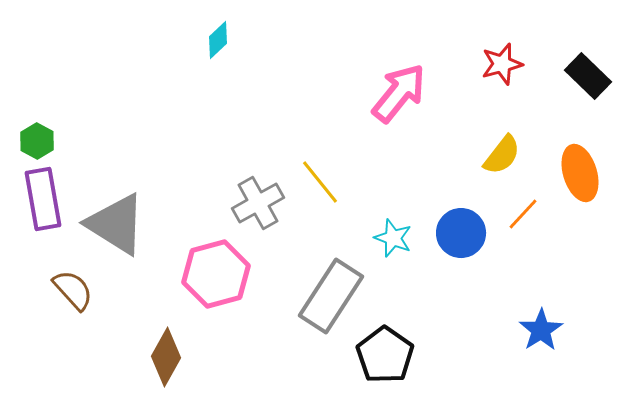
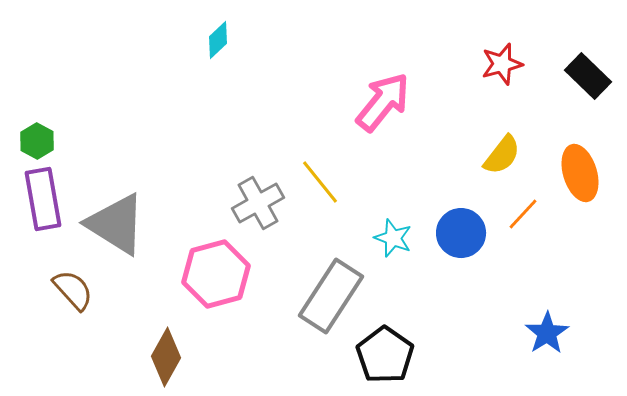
pink arrow: moved 16 px left, 9 px down
blue star: moved 6 px right, 3 px down
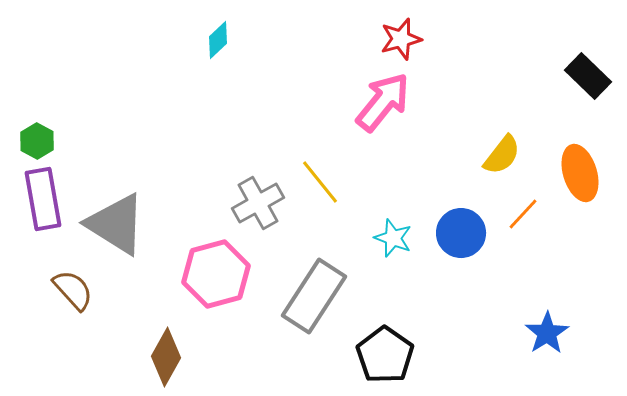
red star: moved 101 px left, 25 px up
gray rectangle: moved 17 px left
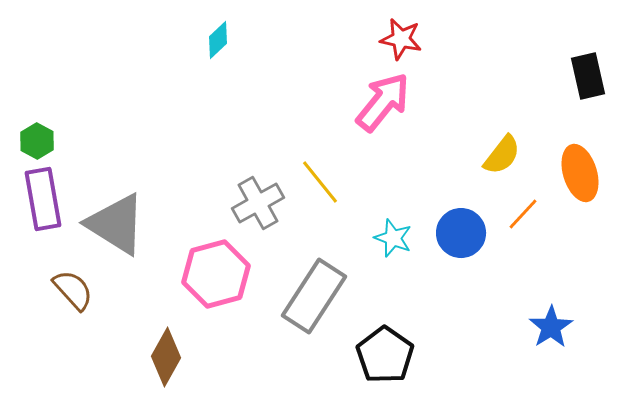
red star: rotated 27 degrees clockwise
black rectangle: rotated 33 degrees clockwise
blue star: moved 4 px right, 6 px up
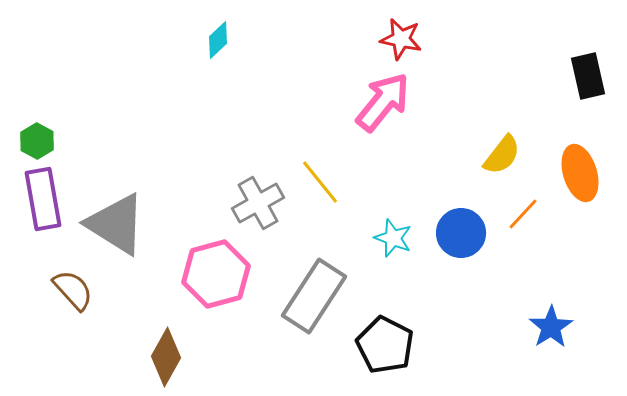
black pentagon: moved 10 px up; rotated 8 degrees counterclockwise
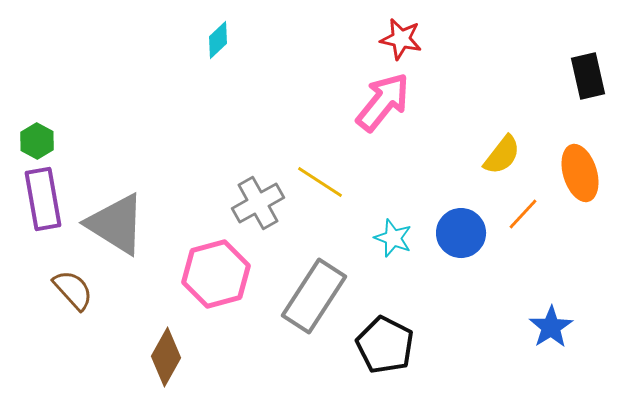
yellow line: rotated 18 degrees counterclockwise
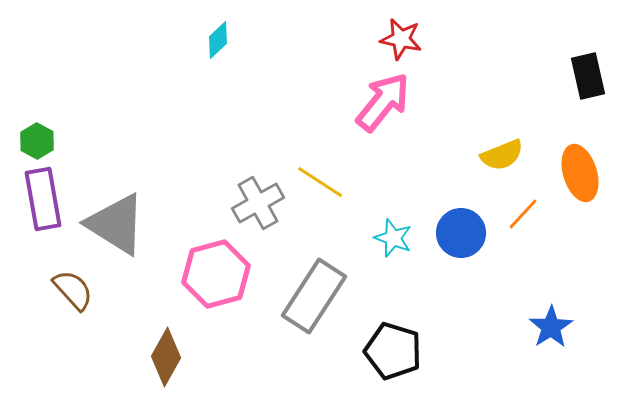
yellow semicircle: rotated 30 degrees clockwise
black pentagon: moved 8 px right, 6 px down; rotated 10 degrees counterclockwise
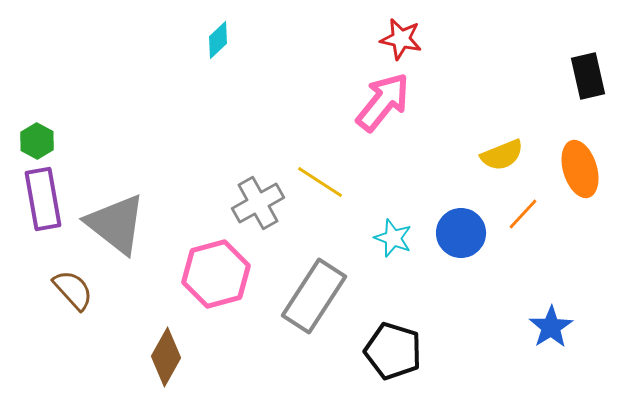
orange ellipse: moved 4 px up
gray triangle: rotated 6 degrees clockwise
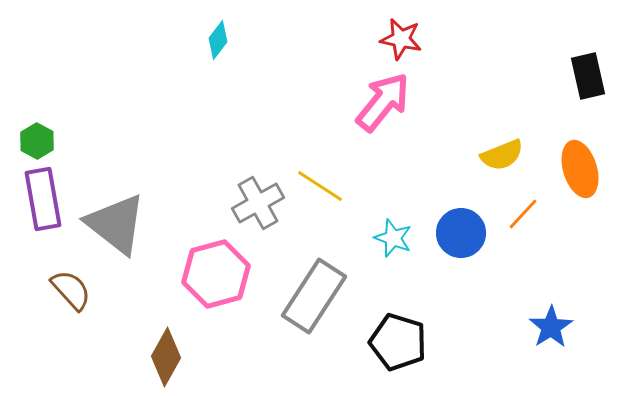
cyan diamond: rotated 9 degrees counterclockwise
yellow line: moved 4 px down
brown semicircle: moved 2 px left
black pentagon: moved 5 px right, 9 px up
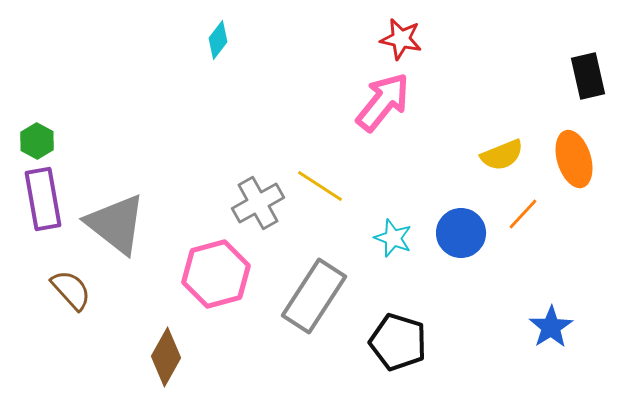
orange ellipse: moved 6 px left, 10 px up
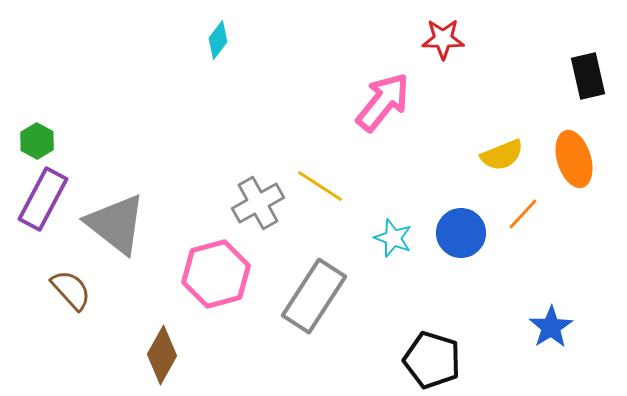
red star: moved 42 px right; rotated 12 degrees counterclockwise
purple rectangle: rotated 38 degrees clockwise
black pentagon: moved 34 px right, 18 px down
brown diamond: moved 4 px left, 2 px up
